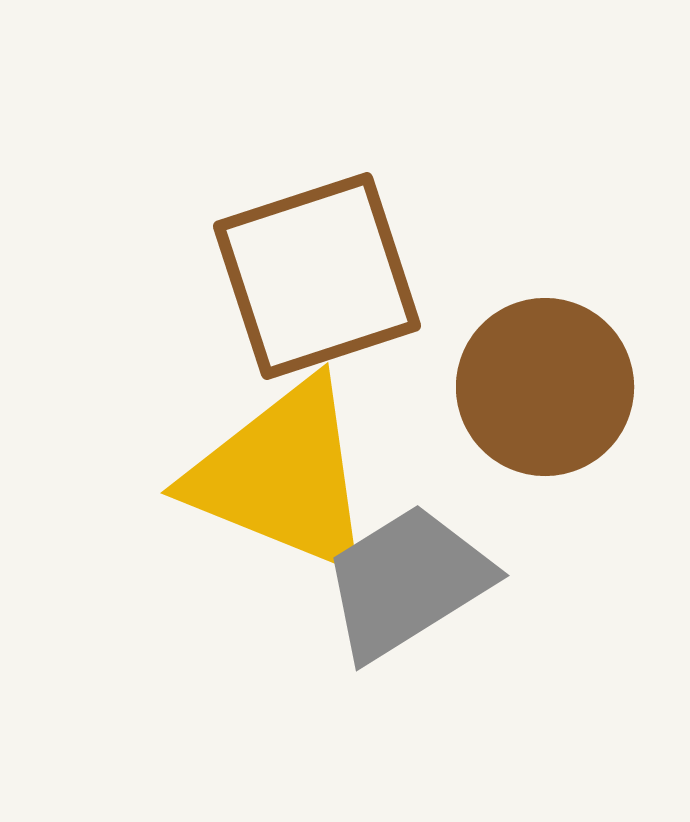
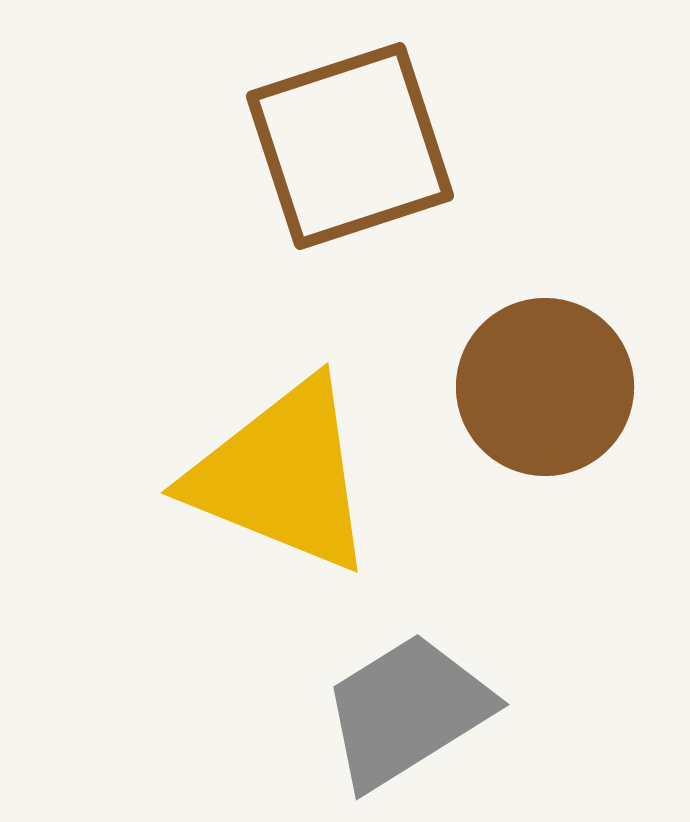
brown square: moved 33 px right, 130 px up
gray trapezoid: moved 129 px down
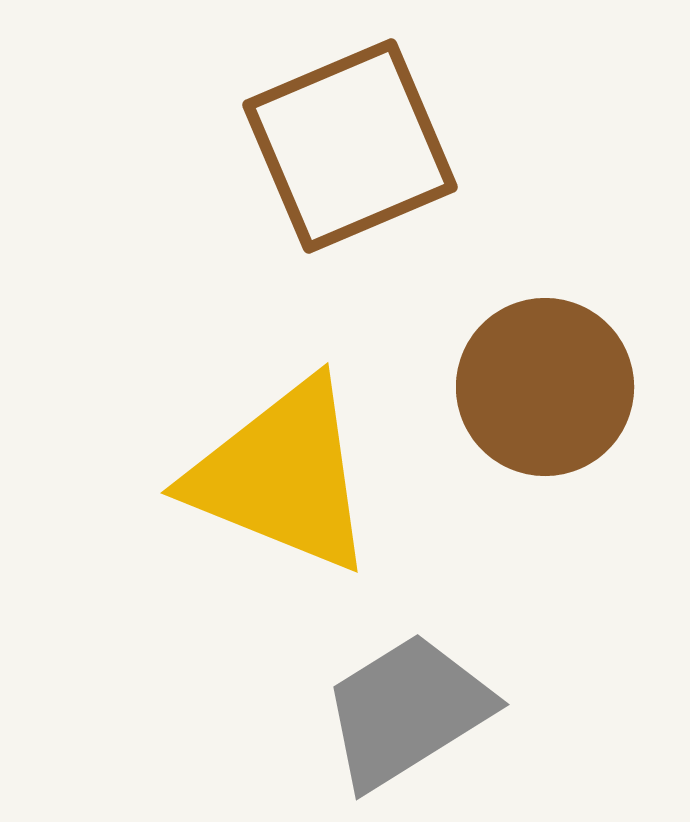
brown square: rotated 5 degrees counterclockwise
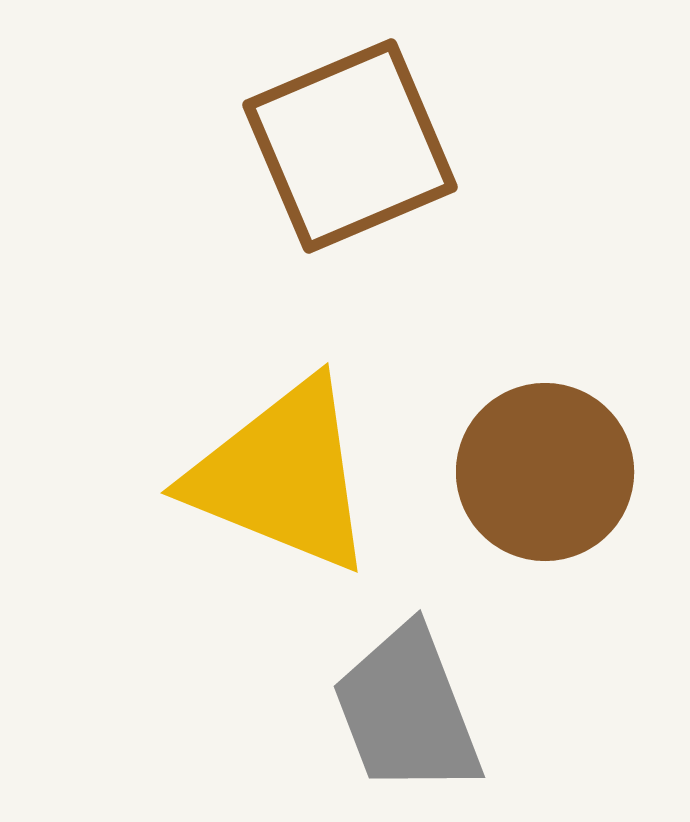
brown circle: moved 85 px down
gray trapezoid: rotated 79 degrees counterclockwise
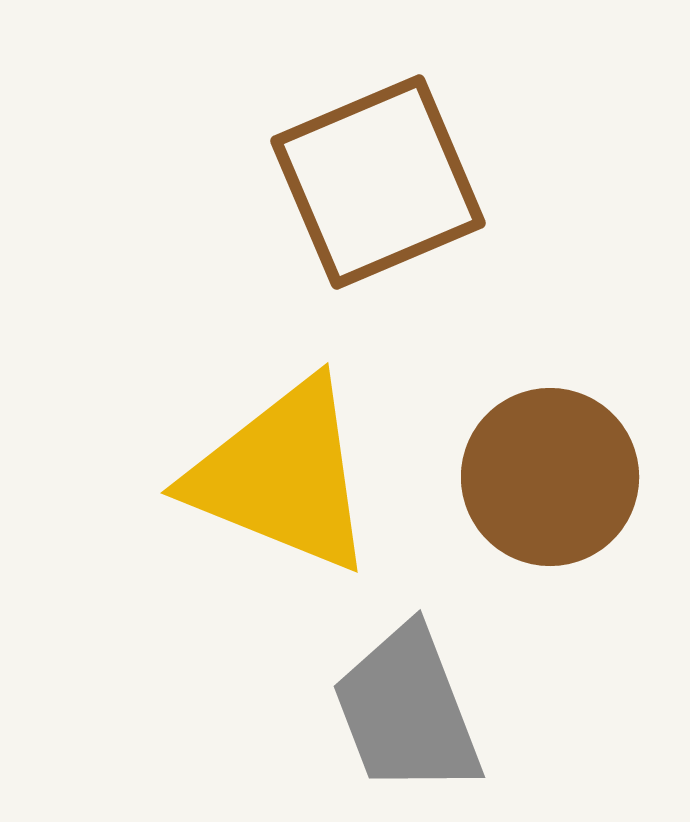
brown square: moved 28 px right, 36 px down
brown circle: moved 5 px right, 5 px down
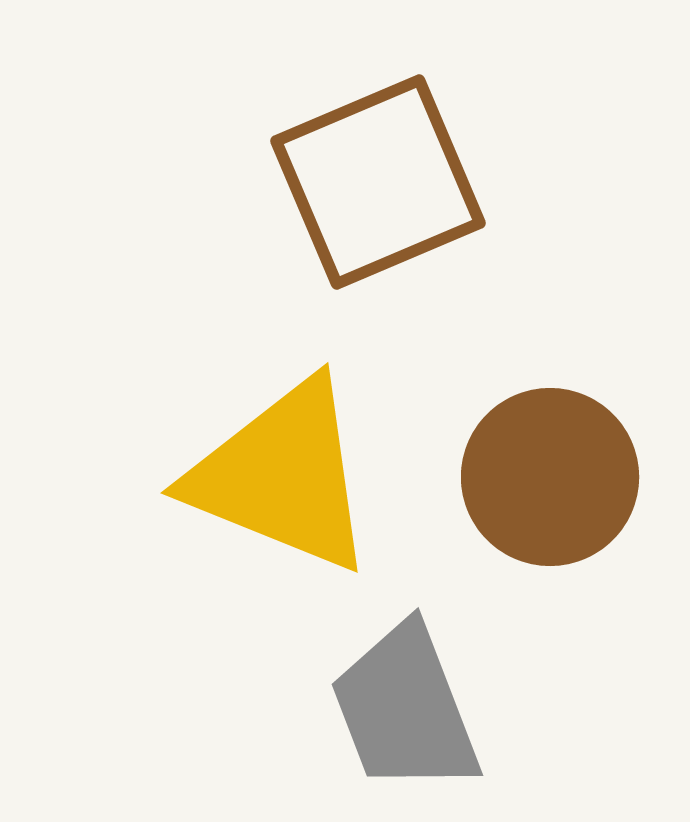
gray trapezoid: moved 2 px left, 2 px up
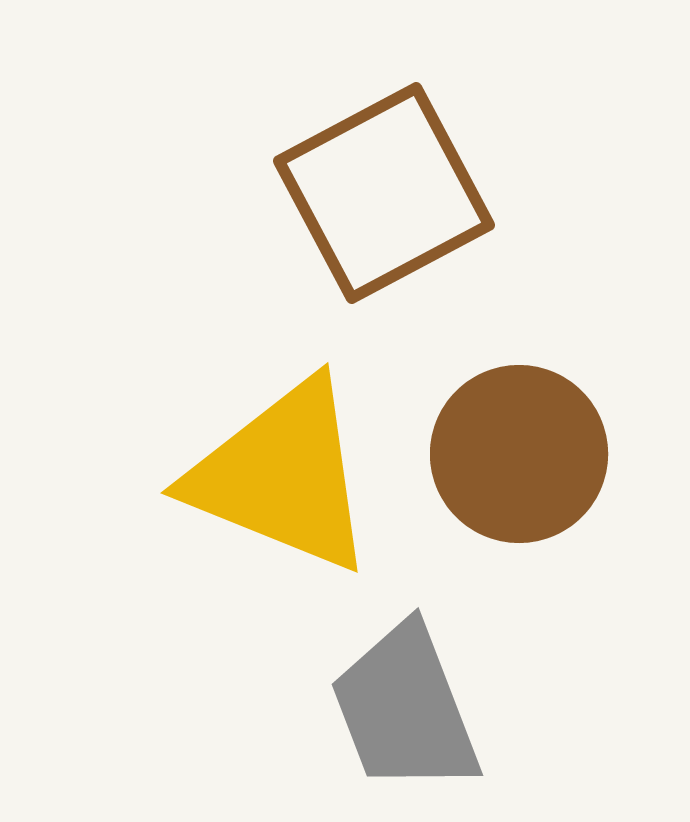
brown square: moved 6 px right, 11 px down; rotated 5 degrees counterclockwise
brown circle: moved 31 px left, 23 px up
